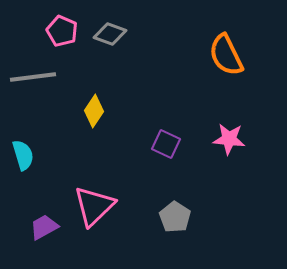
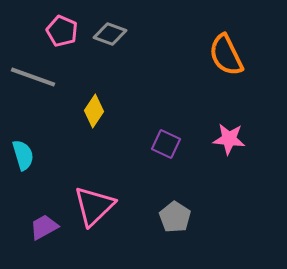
gray line: rotated 27 degrees clockwise
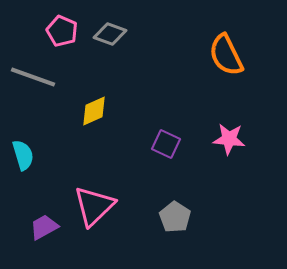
yellow diamond: rotated 32 degrees clockwise
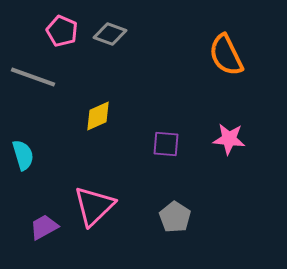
yellow diamond: moved 4 px right, 5 px down
purple square: rotated 20 degrees counterclockwise
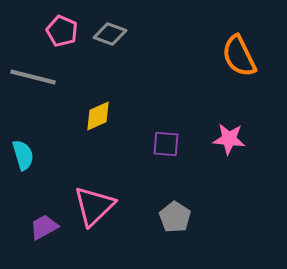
orange semicircle: moved 13 px right, 1 px down
gray line: rotated 6 degrees counterclockwise
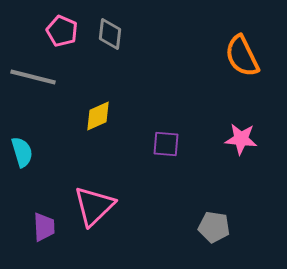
gray diamond: rotated 76 degrees clockwise
orange semicircle: moved 3 px right
pink star: moved 12 px right
cyan semicircle: moved 1 px left, 3 px up
gray pentagon: moved 39 px right, 10 px down; rotated 24 degrees counterclockwise
purple trapezoid: rotated 116 degrees clockwise
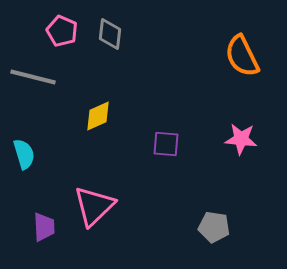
cyan semicircle: moved 2 px right, 2 px down
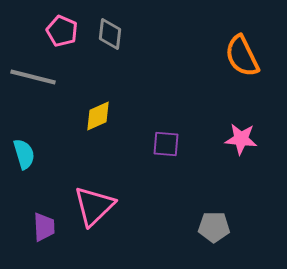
gray pentagon: rotated 8 degrees counterclockwise
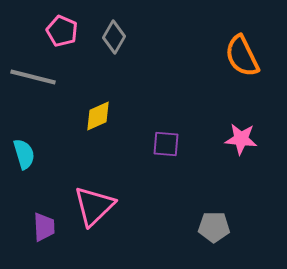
gray diamond: moved 4 px right, 3 px down; rotated 24 degrees clockwise
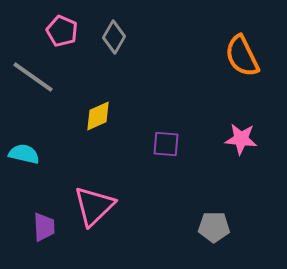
gray line: rotated 21 degrees clockwise
cyan semicircle: rotated 60 degrees counterclockwise
